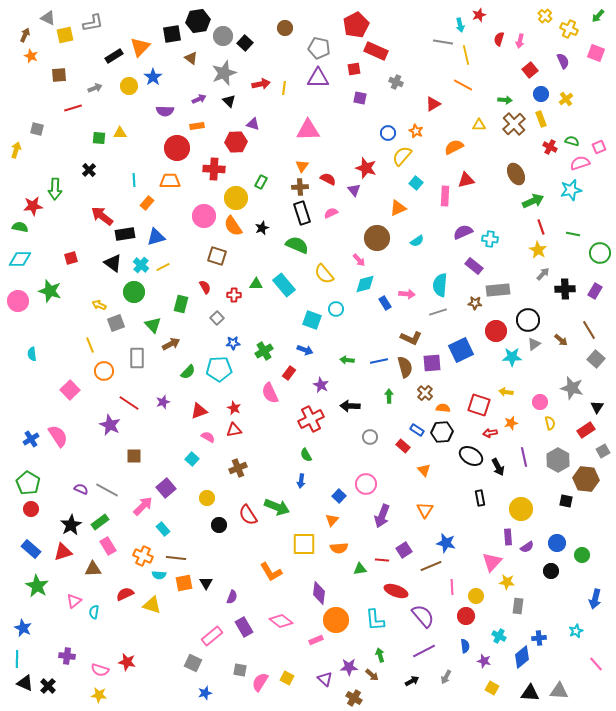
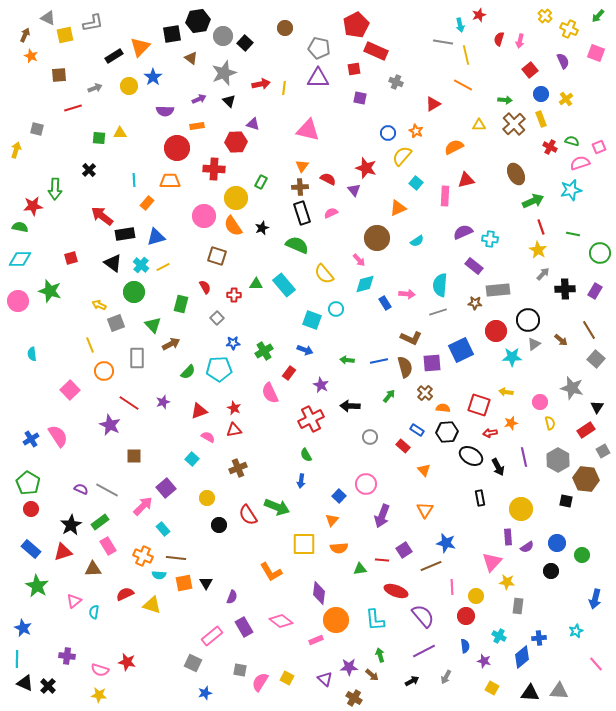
pink triangle at (308, 130): rotated 15 degrees clockwise
green arrow at (389, 396): rotated 40 degrees clockwise
black hexagon at (442, 432): moved 5 px right
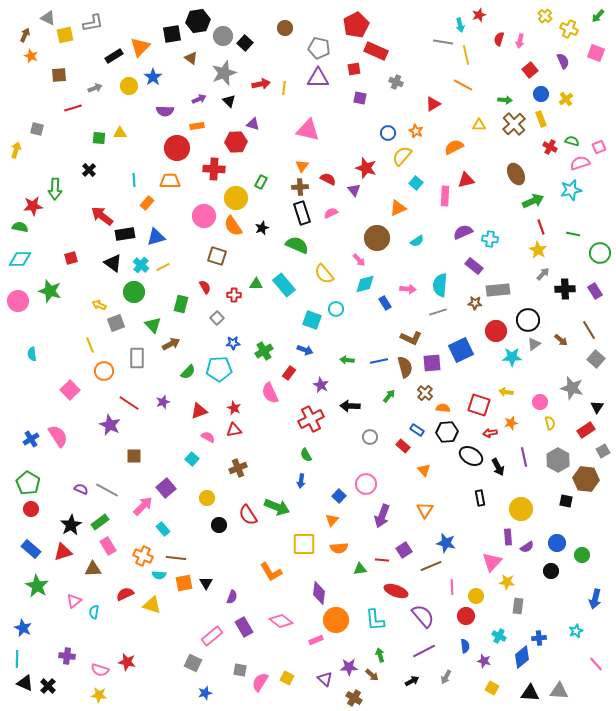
purple rectangle at (595, 291): rotated 63 degrees counterclockwise
pink arrow at (407, 294): moved 1 px right, 5 px up
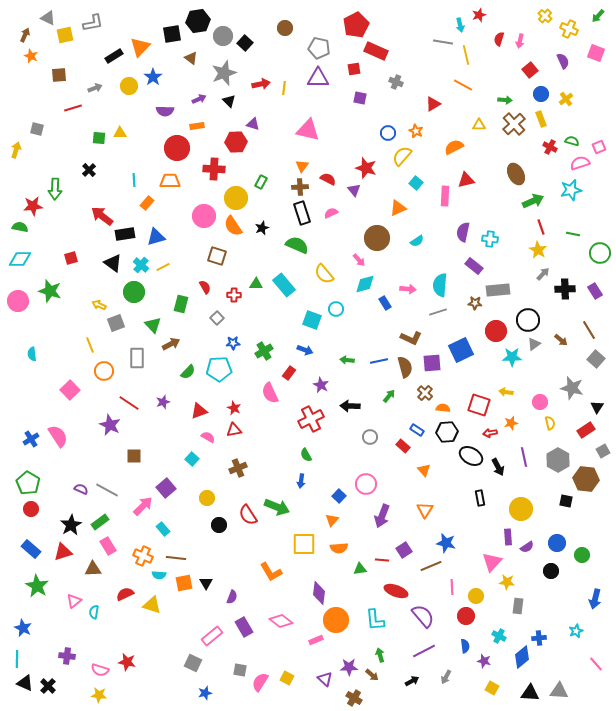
purple semicircle at (463, 232): rotated 54 degrees counterclockwise
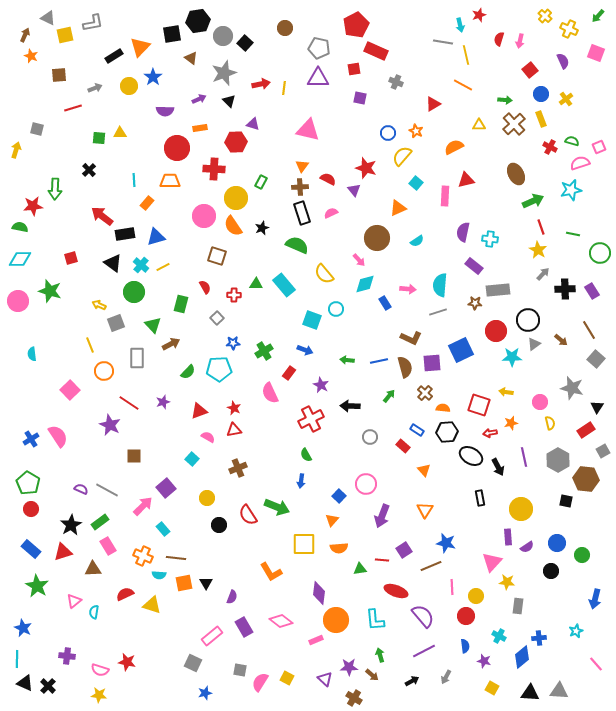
orange rectangle at (197, 126): moved 3 px right, 2 px down
purple rectangle at (595, 291): moved 3 px left
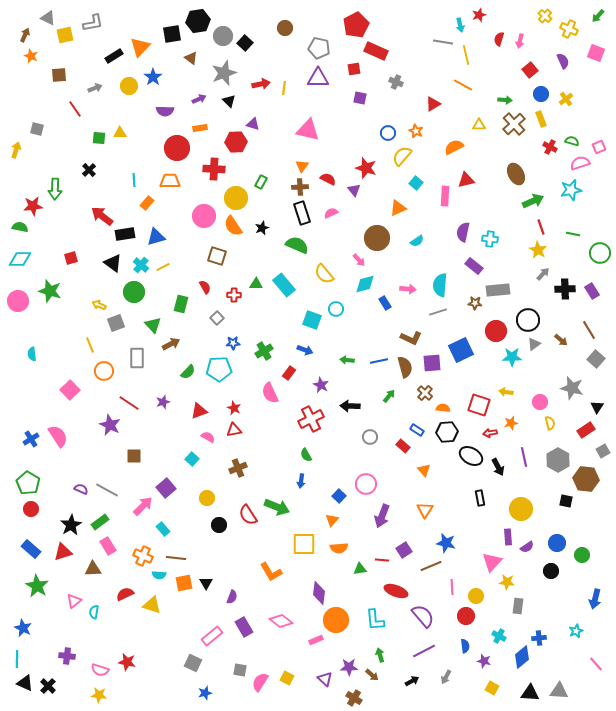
red line at (73, 108): moved 2 px right, 1 px down; rotated 72 degrees clockwise
